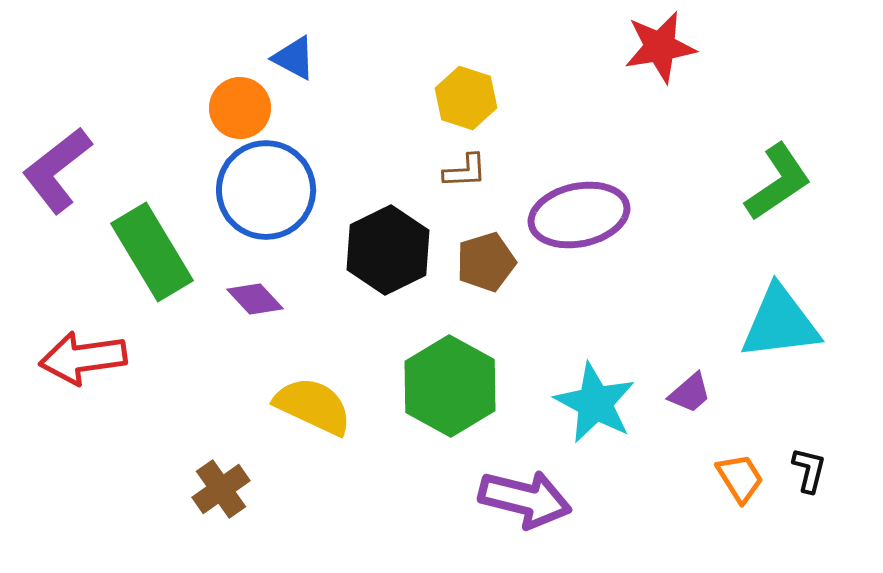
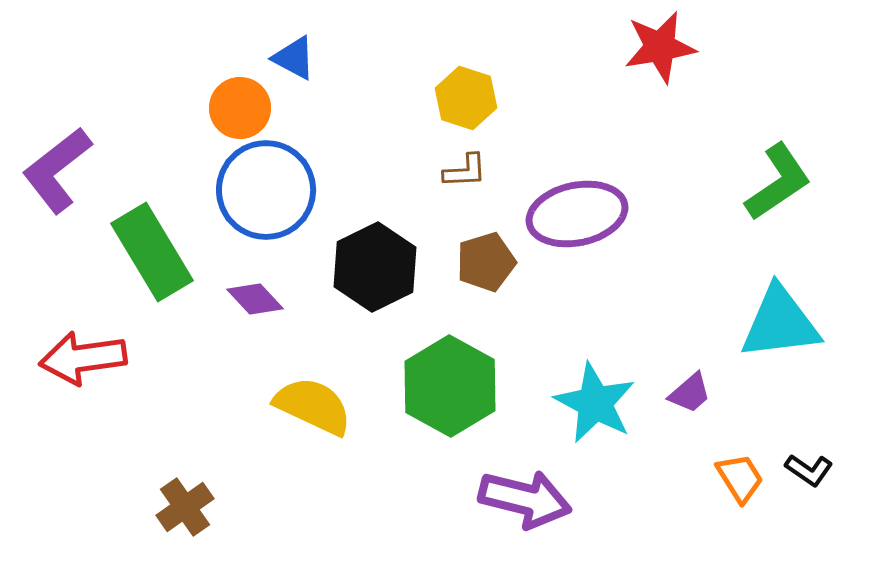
purple ellipse: moved 2 px left, 1 px up
black hexagon: moved 13 px left, 17 px down
black L-shape: rotated 111 degrees clockwise
brown cross: moved 36 px left, 18 px down
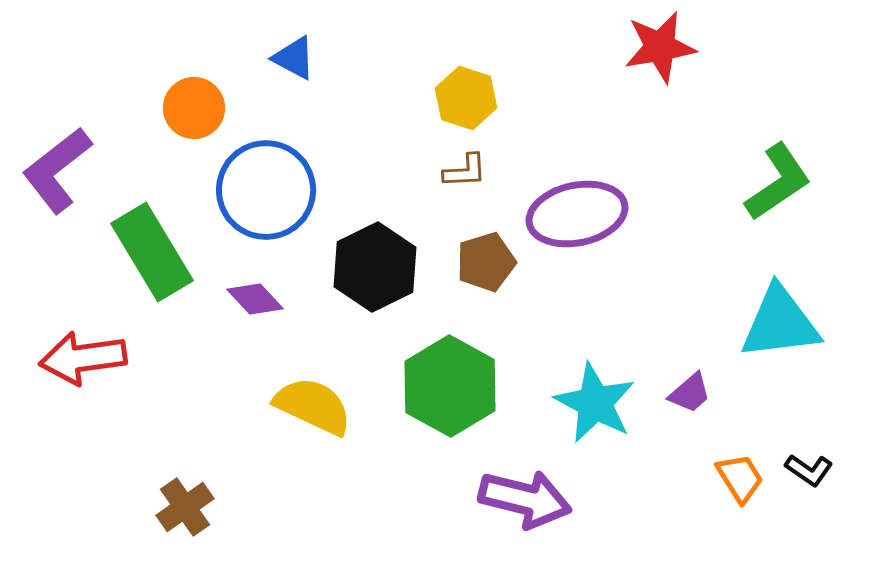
orange circle: moved 46 px left
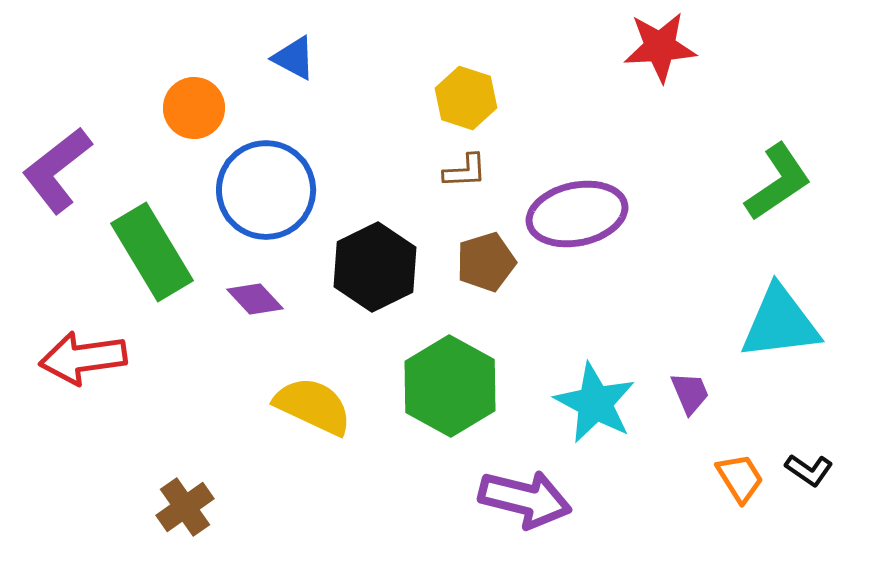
red star: rotated 6 degrees clockwise
purple trapezoid: rotated 72 degrees counterclockwise
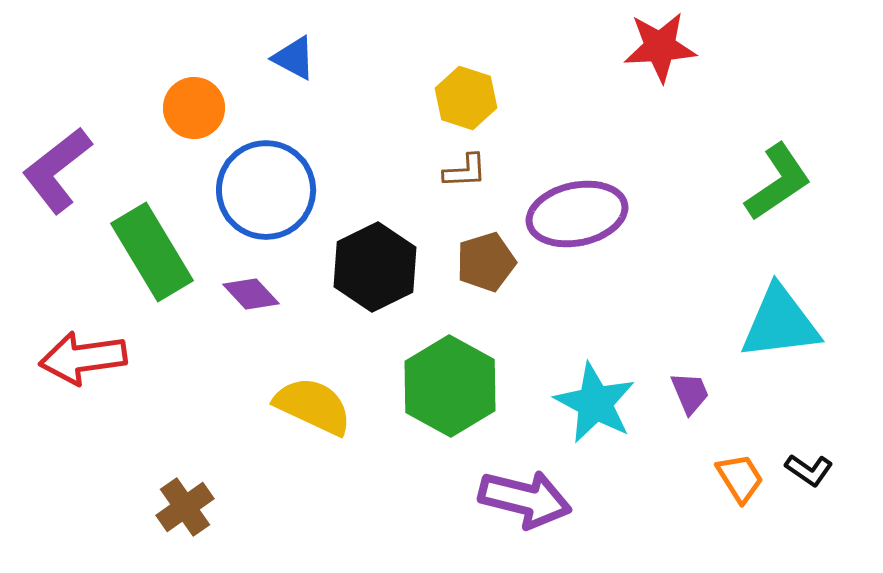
purple diamond: moved 4 px left, 5 px up
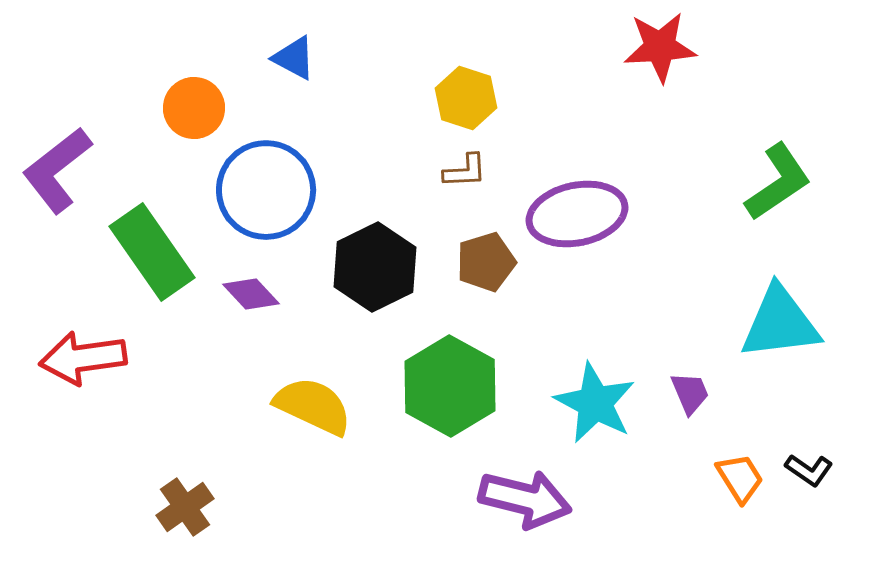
green rectangle: rotated 4 degrees counterclockwise
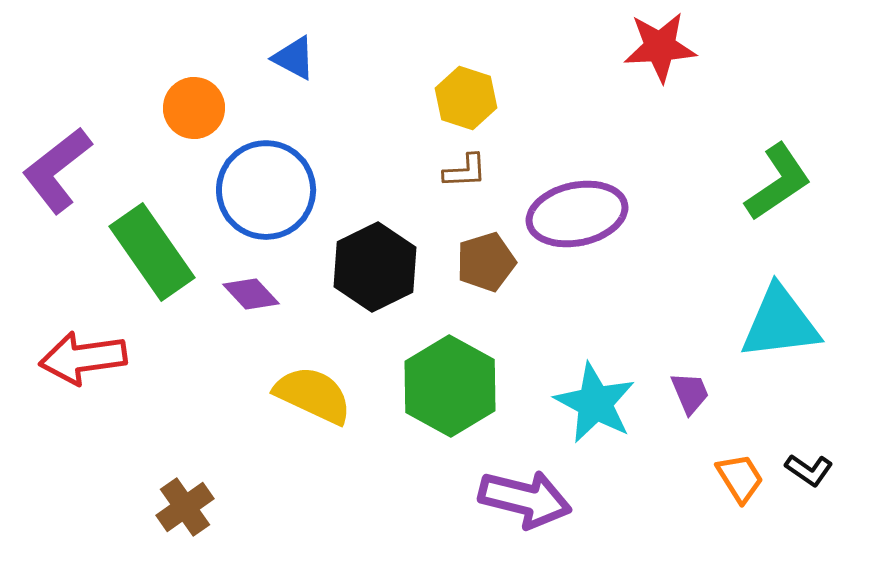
yellow semicircle: moved 11 px up
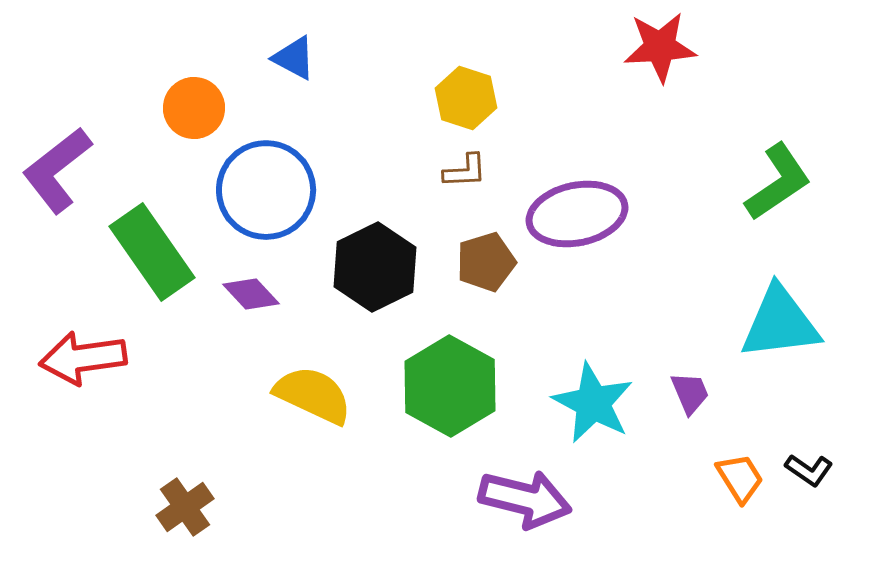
cyan star: moved 2 px left
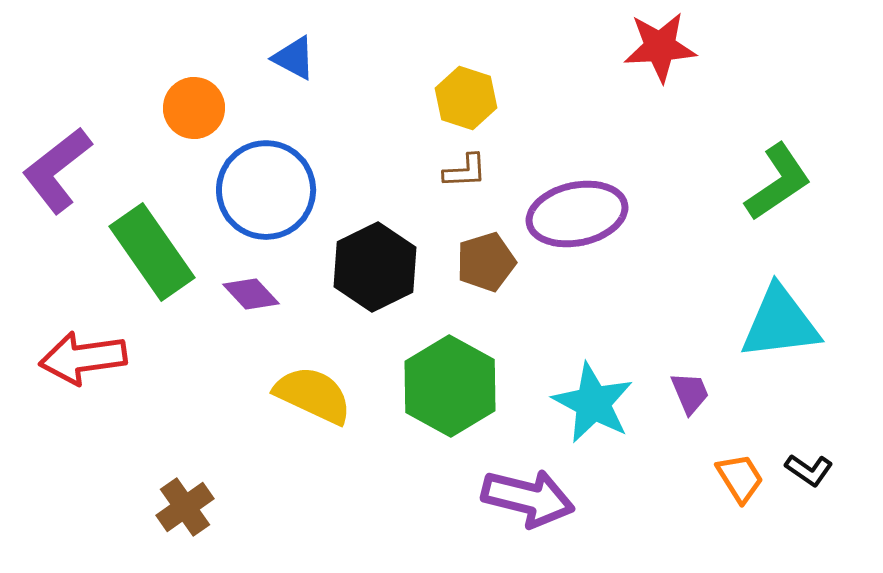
purple arrow: moved 3 px right, 1 px up
